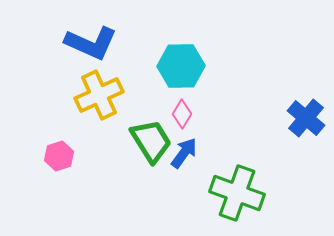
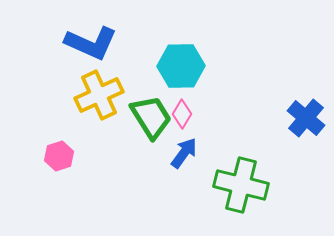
green trapezoid: moved 24 px up
green cross: moved 4 px right, 8 px up; rotated 6 degrees counterclockwise
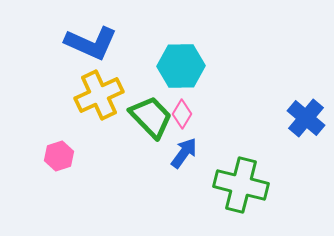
green trapezoid: rotated 12 degrees counterclockwise
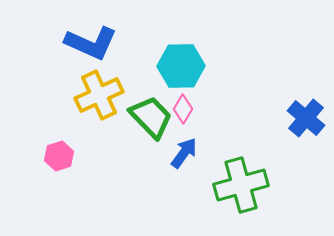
pink diamond: moved 1 px right, 5 px up
green cross: rotated 30 degrees counterclockwise
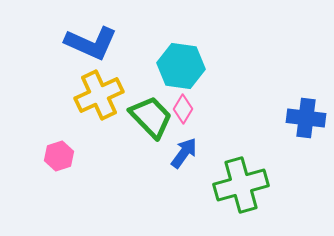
cyan hexagon: rotated 9 degrees clockwise
blue cross: rotated 33 degrees counterclockwise
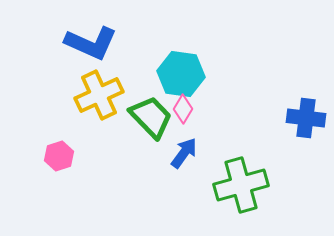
cyan hexagon: moved 8 px down
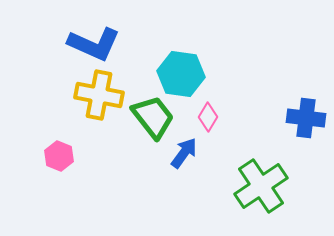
blue L-shape: moved 3 px right, 1 px down
yellow cross: rotated 36 degrees clockwise
pink diamond: moved 25 px right, 8 px down
green trapezoid: moved 2 px right; rotated 6 degrees clockwise
pink hexagon: rotated 20 degrees counterclockwise
green cross: moved 20 px right, 1 px down; rotated 18 degrees counterclockwise
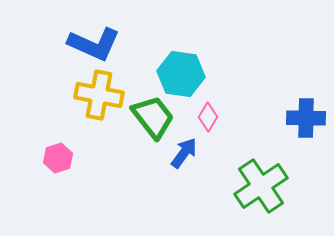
blue cross: rotated 6 degrees counterclockwise
pink hexagon: moved 1 px left, 2 px down; rotated 20 degrees clockwise
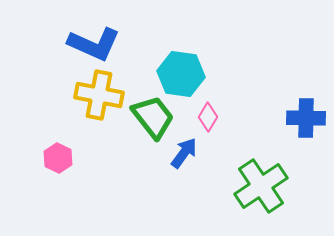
pink hexagon: rotated 16 degrees counterclockwise
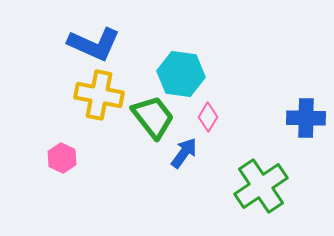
pink hexagon: moved 4 px right
